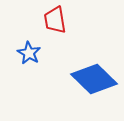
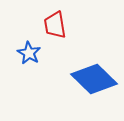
red trapezoid: moved 5 px down
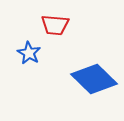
red trapezoid: rotated 76 degrees counterclockwise
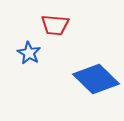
blue diamond: moved 2 px right
